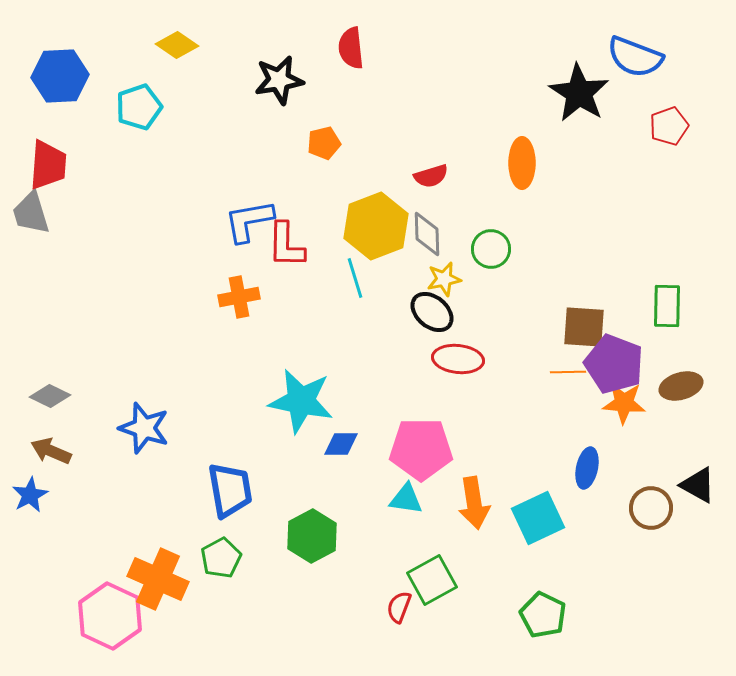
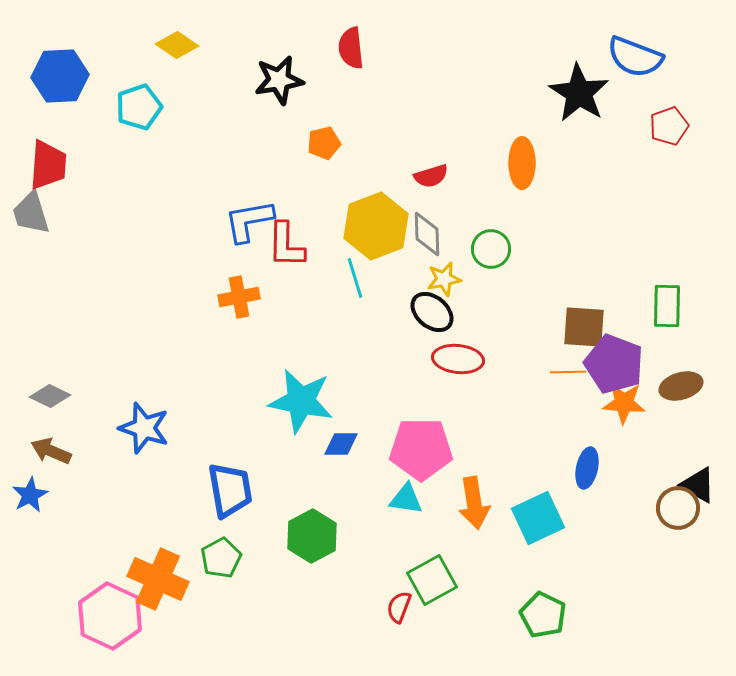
brown circle at (651, 508): moved 27 px right
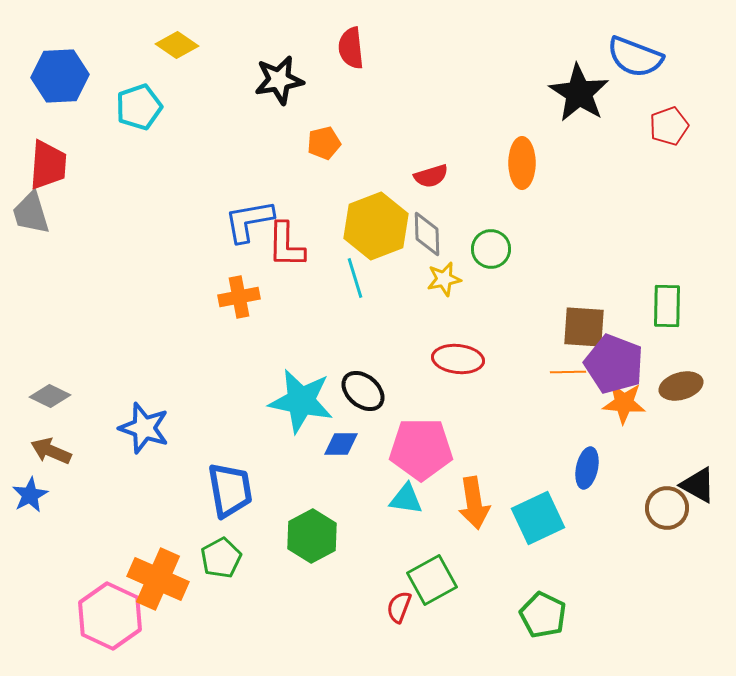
black ellipse at (432, 312): moved 69 px left, 79 px down
brown circle at (678, 508): moved 11 px left
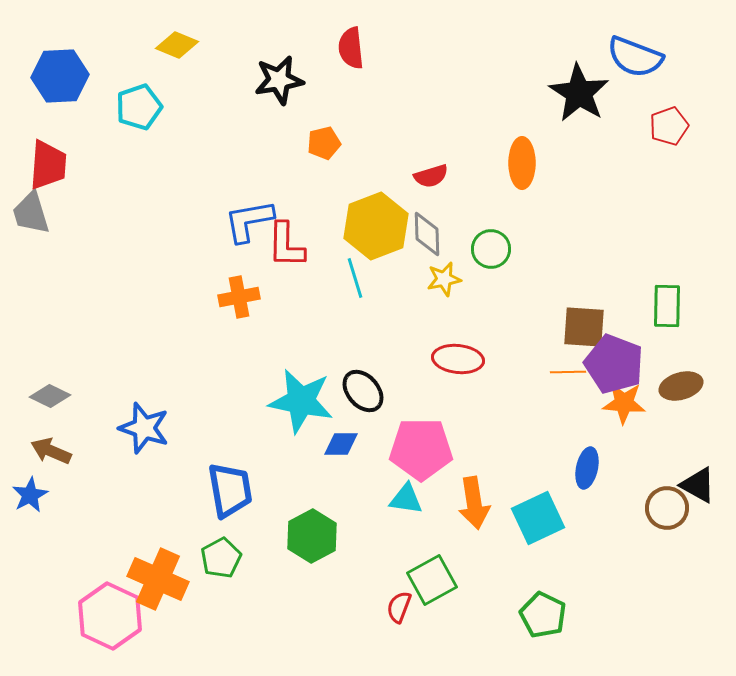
yellow diamond at (177, 45): rotated 12 degrees counterclockwise
black ellipse at (363, 391): rotated 9 degrees clockwise
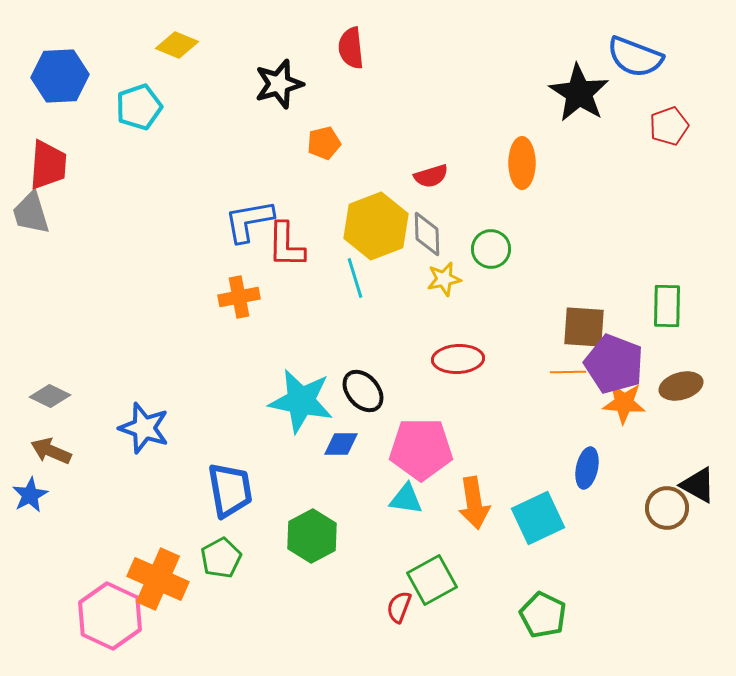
black star at (279, 80): moved 4 px down; rotated 6 degrees counterclockwise
red ellipse at (458, 359): rotated 9 degrees counterclockwise
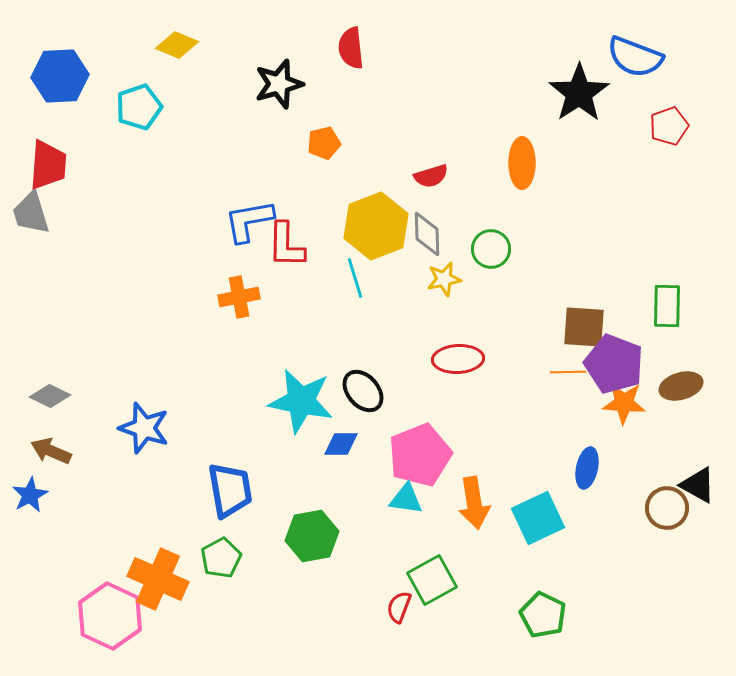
black star at (579, 93): rotated 6 degrees clockwise
pink pentagon at (421, 449): moved 1 px left, 6 px down; rotated 22 degrees counterclockwise
green hexagon at (312, 536): rotated 18 degrees clockwise
